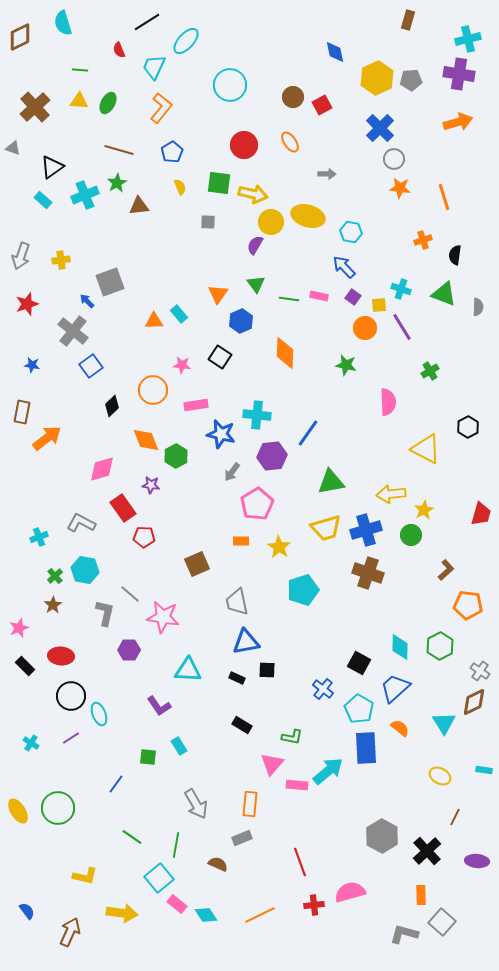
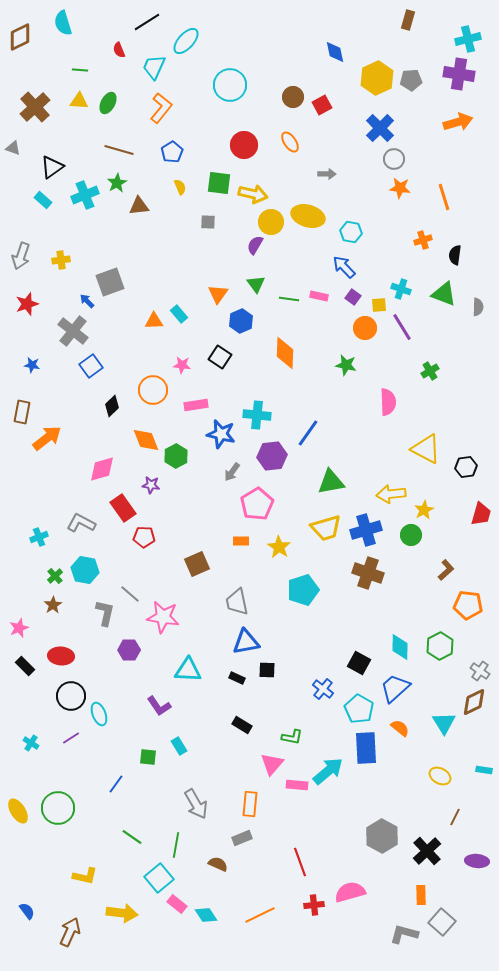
black hexagon at (468, 427): moved 2 px left, 40 px down; rotated 20 degrees clockwise
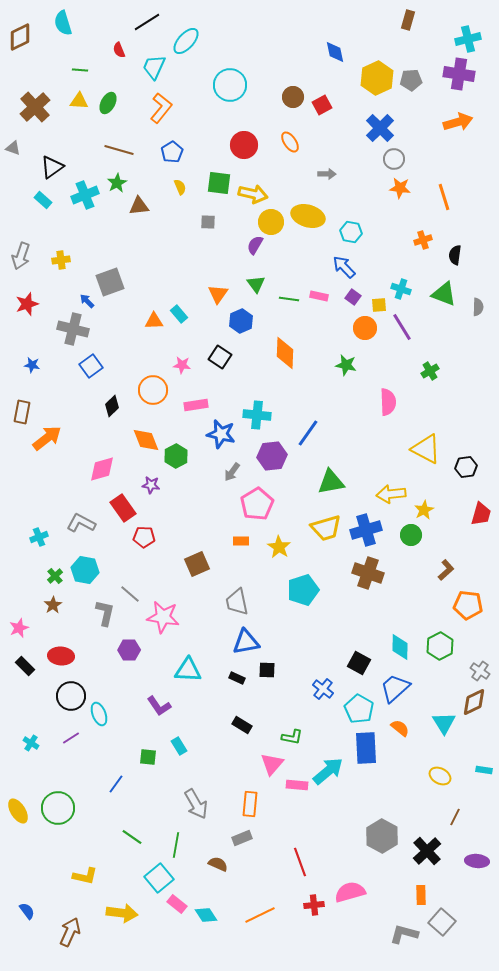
gray cross at (73, 331): moved 2 px up; rotated 24 degrees counterclockwise
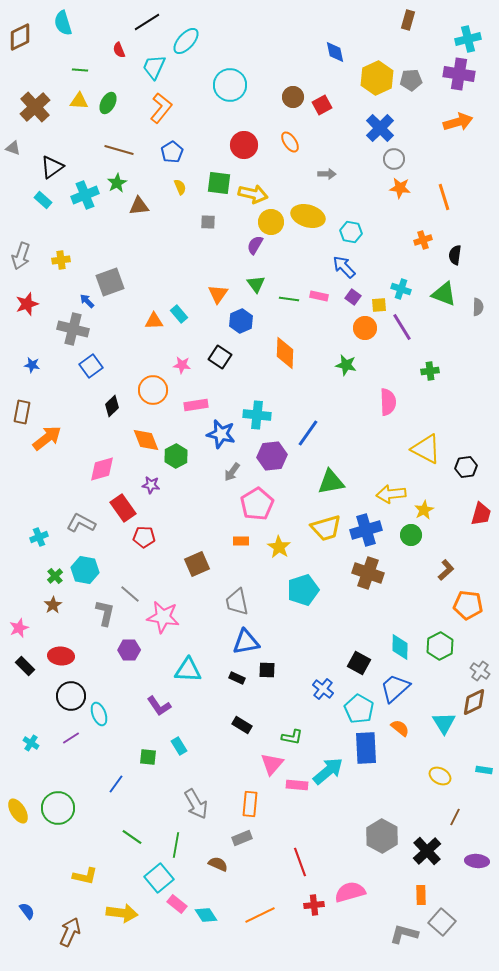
green cross at (430, 371): rotated 24 degrees clockwise
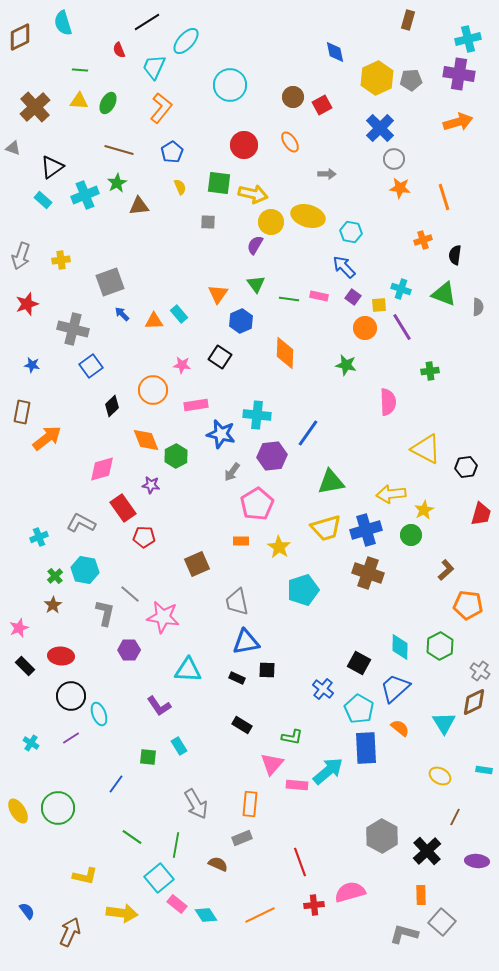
blue arrow at (87, 301): moved 35 px right, 13 px down
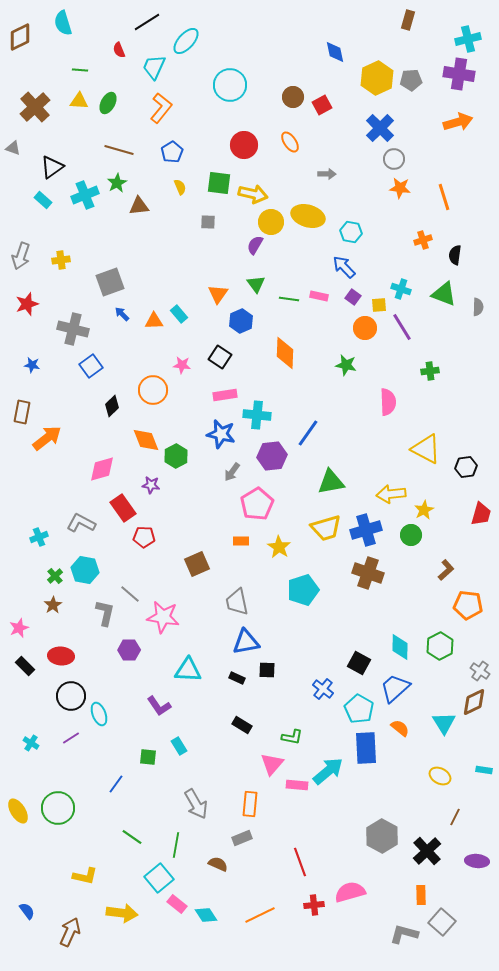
pink rectangle at (196, 405): moved 29 px right, 10 px up
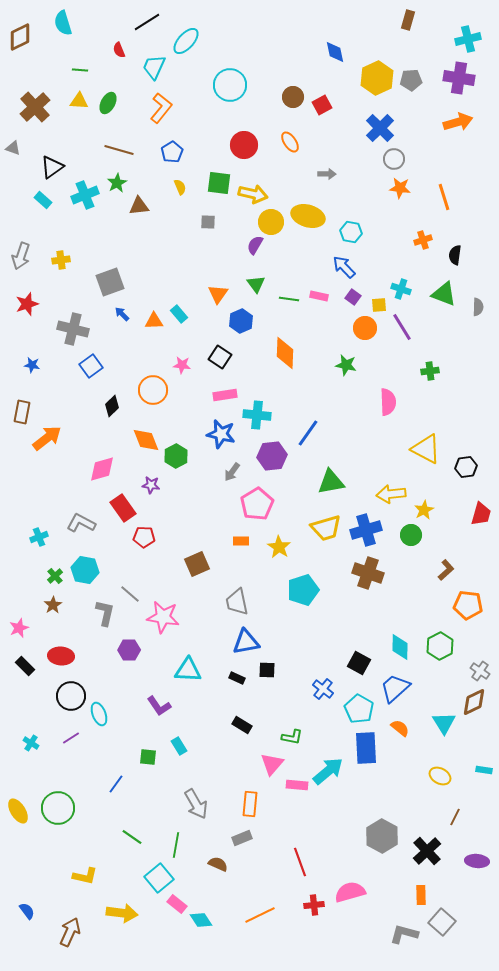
purple cross at (459, 74): moved 4 px down
cyan diamond at (206, 915): moved 5 px left, 5 px down
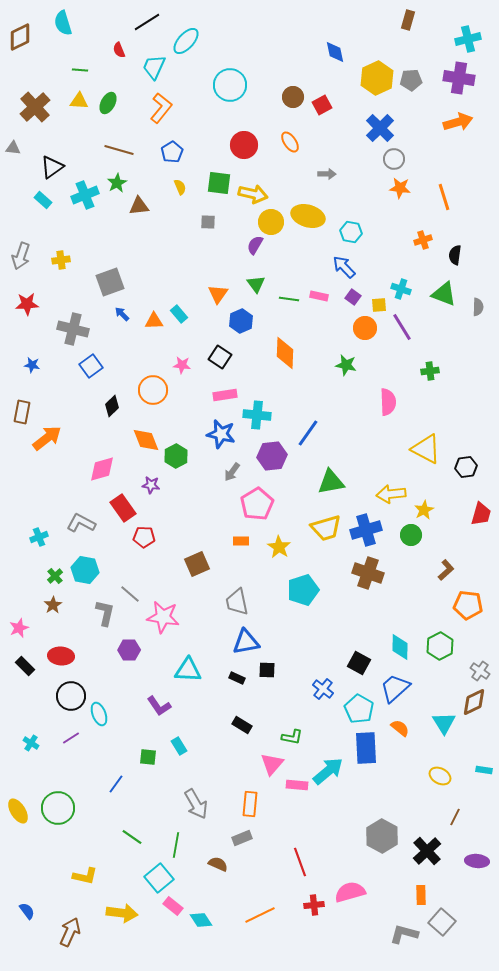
gray triangle at (13, 148): rotated 14 degrees counterclockwise
red star at (27, 304): rotated 15 degrees clockwise
pink rectangle at (177, 904): moved 4 px left, 2 px down
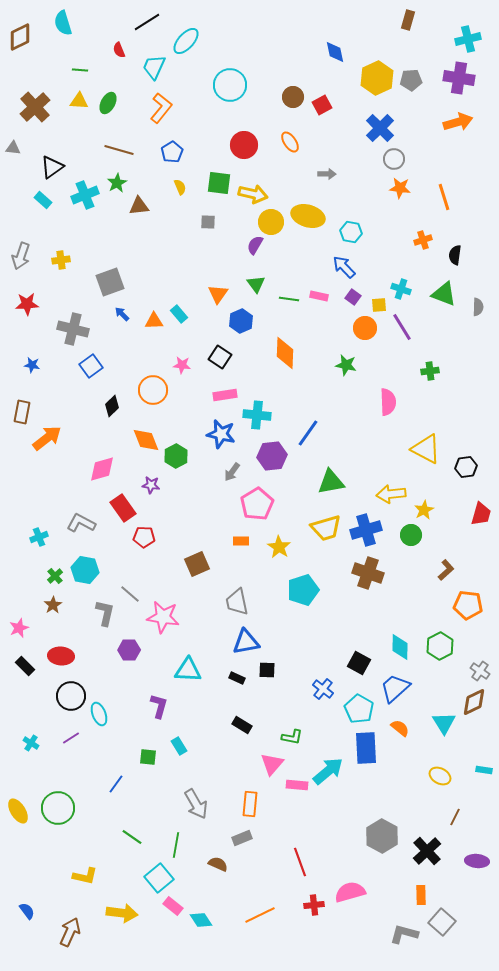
purple L-shape at (159, 706): rotated 130 degrees counterclockwise
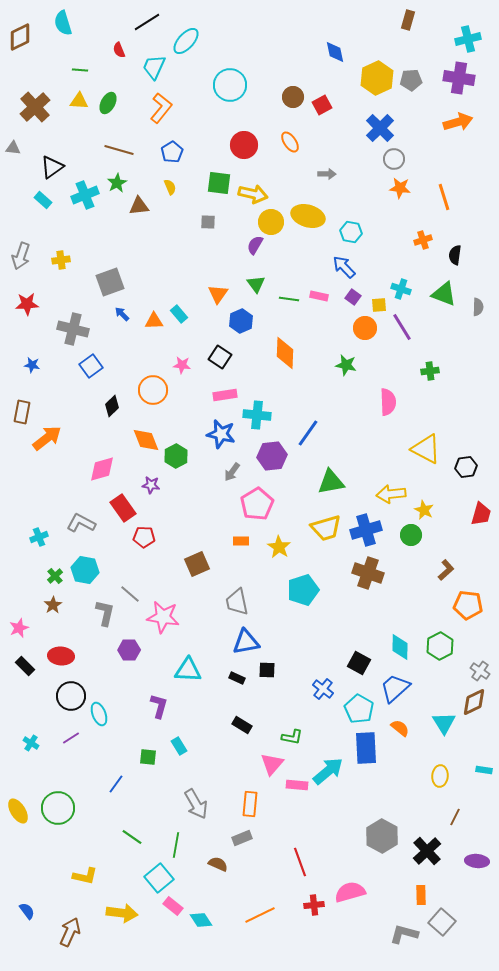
yellow semicircle at (180, 187): moved 10 px left
yellow star at (424, 510): rotated 18 degrees counterclockwise
yellow ellipse at (440, 776): rotated 65 degrees clockwise
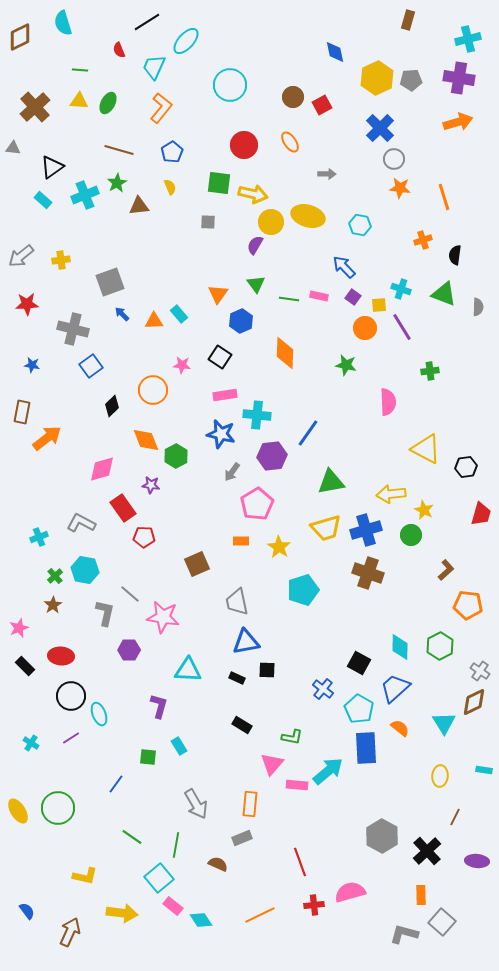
cyan hexagon at (351, 232): moved 9 px right, 7 px up
gray arrow at (21, 256): rotated 32 degrees clockwise
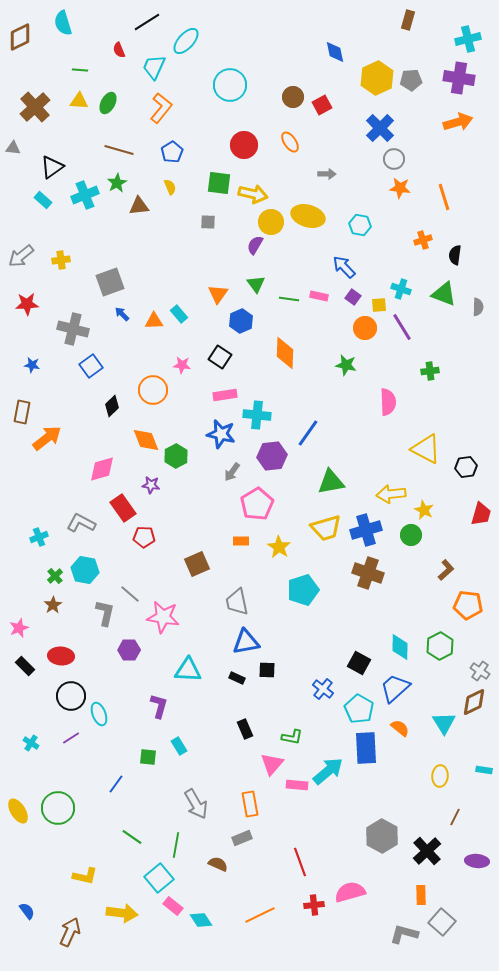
black rectangle at (242, 725): moved 3 px right, 4 px down; rotated 36 degrees clockwise
orange rectangle at (250, 804): rotated 15 degrees counterclockwise
